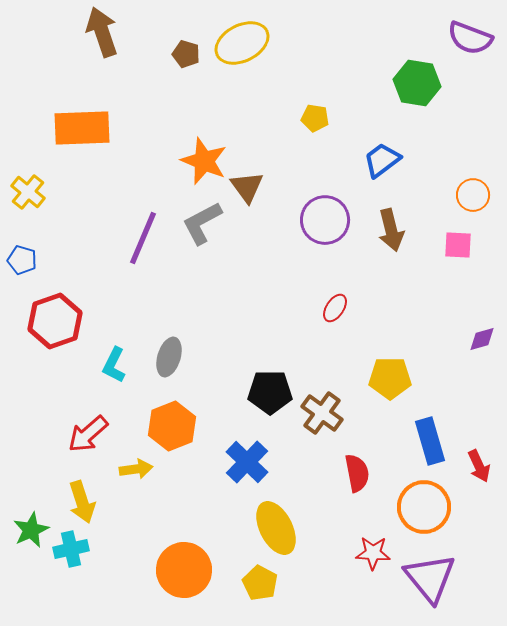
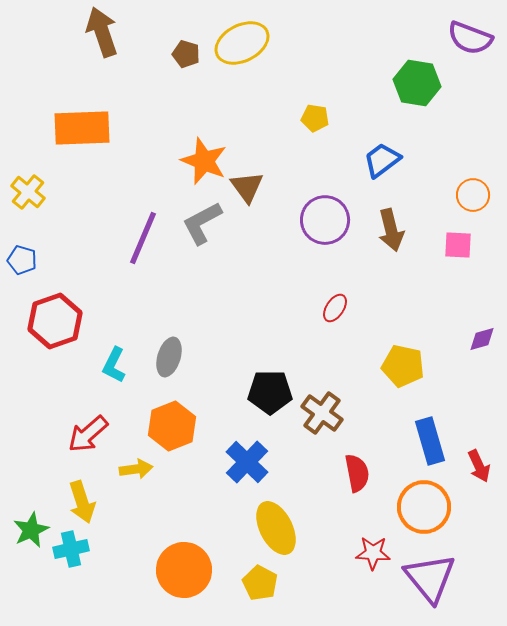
yellow pentagon at (390, 378): moved 13 px right, 12 px up; rotated 12 degrees clockwise
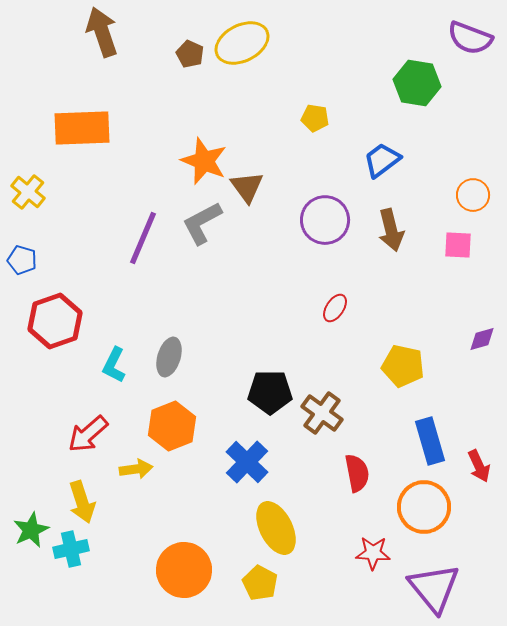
brown pentagon at (186, 54): moved 4 px right; rotated 8 degrees clockwise
purple triangle at (430, 578): moved 4 px right, 10 px down
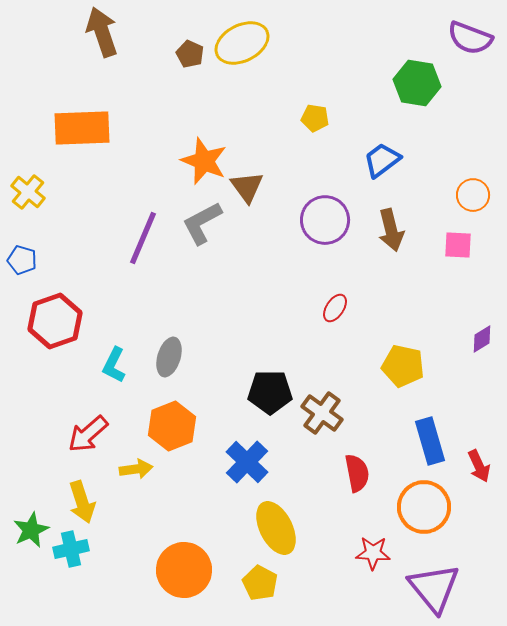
purple diamond at (482, 339): rotated 16 degrees counterclockwise
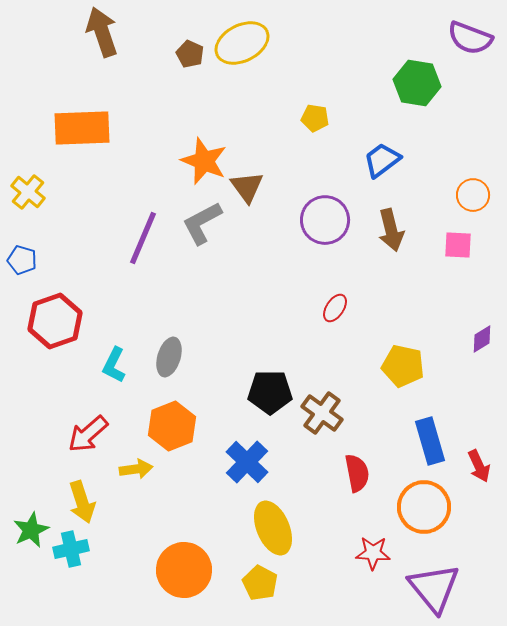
yellow ellipse at (276, 528): moved 3 px left; rotated 4 degrees clockwise
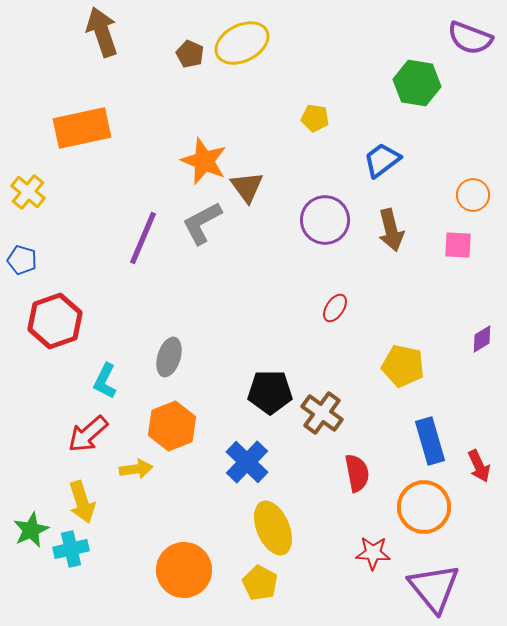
orange rectangle at (82, 128): rotated 10 degrees counterclockwise
cyan L-shape at (114, 365): moved 9 px left, 16 px down
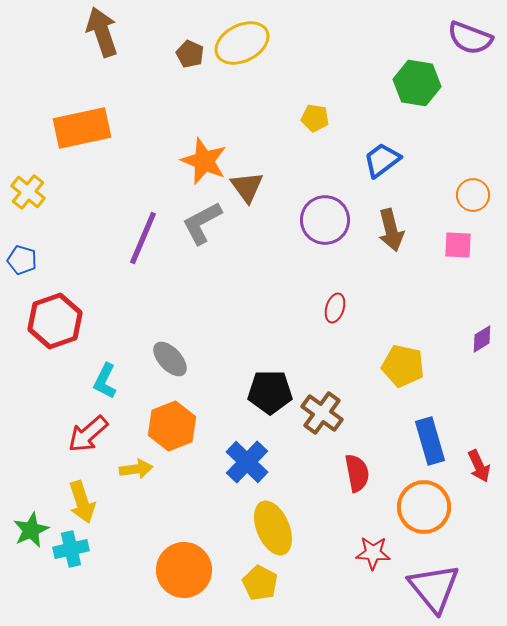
red ellipse at (335, 308): rotated 16 degrees counterclockwise
gray ellipse at (169, 357): moved 1 px right, 2 px down; rotated 60 degrees counterclockwise
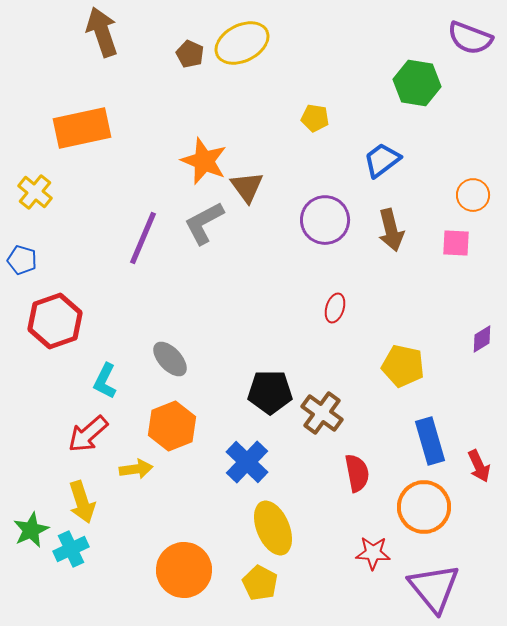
yellow cross at (28, 192): moved 7 px right
gray L-shape at (202, 223): moved 2 px right
pink square at (458, 245): moved 2 px left, 2 px up
cyan cross at (71, 549): rotated 12 degrees counterclockwise
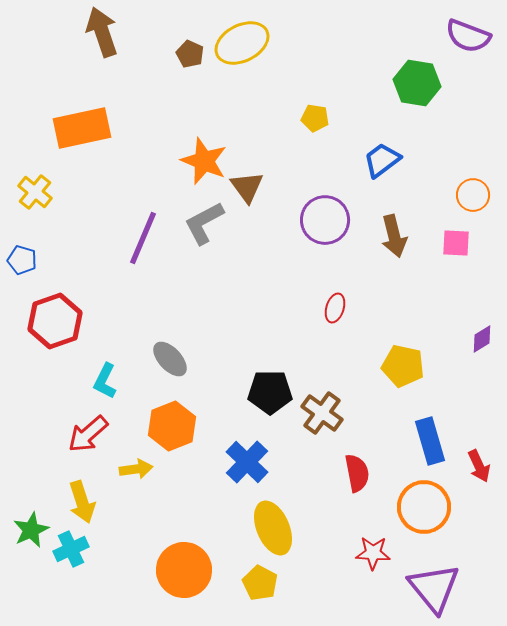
purple semicircle at (470, 38): moved 2 px left, 2 px up
brown arrow at (391, 230): moved 3 px right, 6 px down
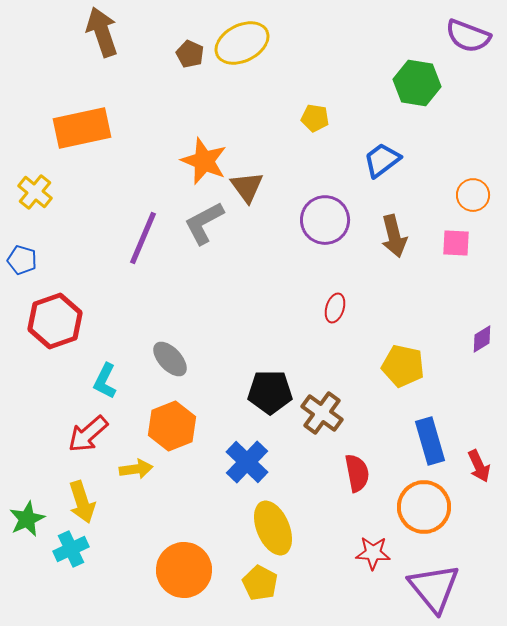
green star at (31, 530): moved 4 px left, 11 px up
